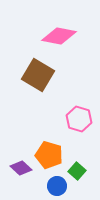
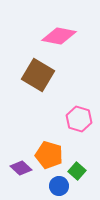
blue circle: moved 2 px right
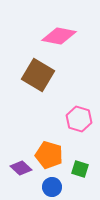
green square: moved 3 px right, 2 px up; rotated 24 degrees counterclockwise
blue circle: moved 7 px left, 1 px down
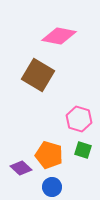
green square: moved 3 px right, 19 px up
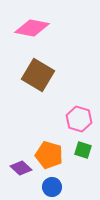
pink diamond: moved 27 px left, 8 px up
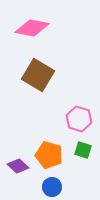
purple diamond: moved 3 px left, 2 px up
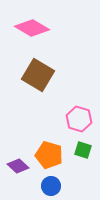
pink diamond: rotated 20 degrees clockwise
blue circle: moved 1 px left, 1 px up
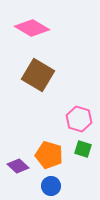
green square: moved 1 px up
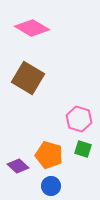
brown square: moved 10 px left, 3 px down
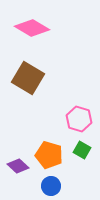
green square: moved 1 px left, 1 px down; rotated 12 degrees clockwise
